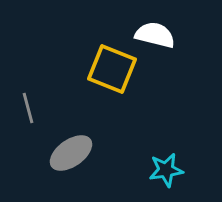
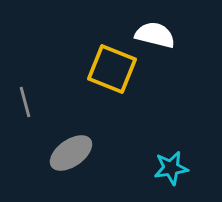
gray line: moved 3 px left, 6 px up
cyan star: moved 5 px right, 2 px up
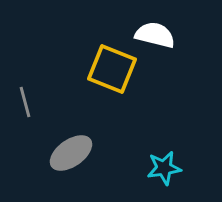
cyan star: moved 7 px left
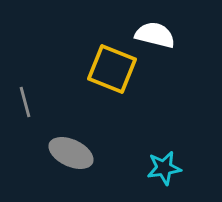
gray ellipse: rotated 60 degrees clockwise
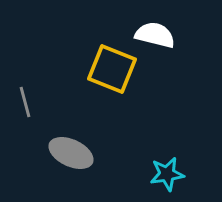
cyan star: moved 3 px right, 6 px down
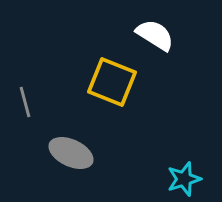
white semicircle: rotated 18 degrees clockwise
yellow square: moved 13 px down
cyan star: moved 17 px right, 5 px down; rotated 8 degrees counterclockwise
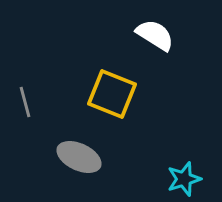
yellow square: moved 12 px down
gray ellipse: moved 8 px right, 4 px down
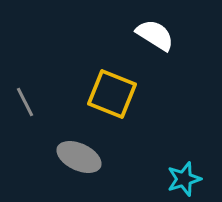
gray line: rotated 12 degrees counterclockwise
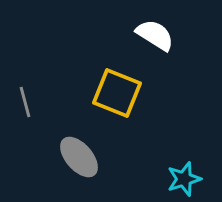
yellow square: moved 5 px right, 1 px up
gray line: rotated 12 degrees clockwise
gray ellipse: rotated 24 degrees clockwise
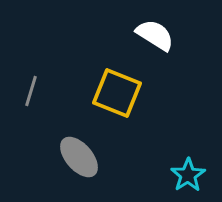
gray line: moved 6 px right, 11 px up; rotated 32 degrees clockwise
cyan star: moved 4 px right, 4 px up; rotated 16 degrees counterclockwise
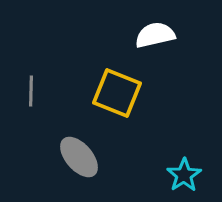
white semicircle: rotated 45 degrees counterclockwise
gray line: rotated 16 degrees counterclockwise
cyan star: moved 4 px left
